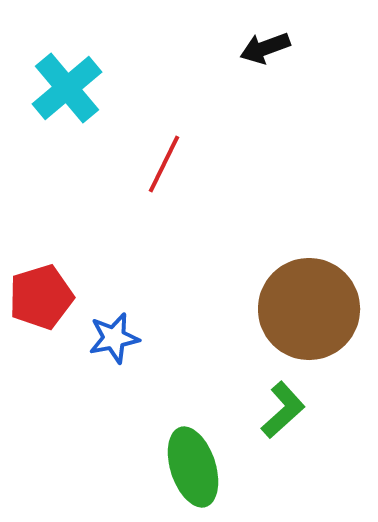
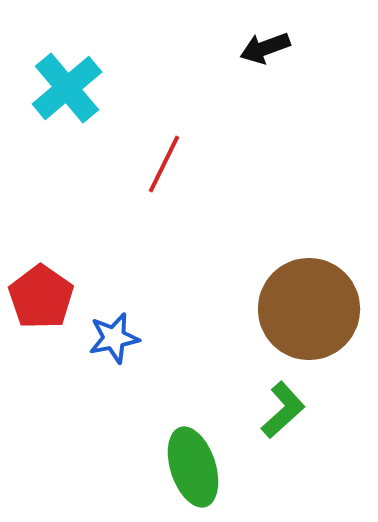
red pentagon: rotated 20 degrees counterclockwise
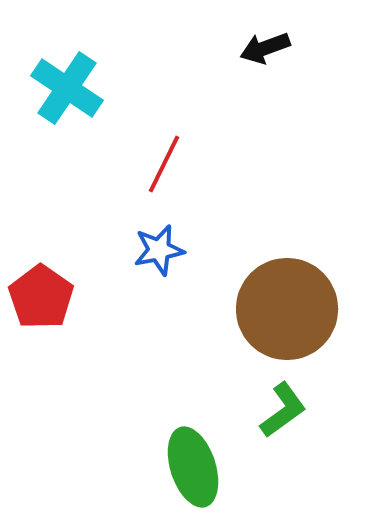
cyan cross: rotated 16 degrees counterclockwise
brown circle: moved 22 px left
blue star: moved 45 px right, 88 px up
green L-shape: rotated 6 degrees clockwise
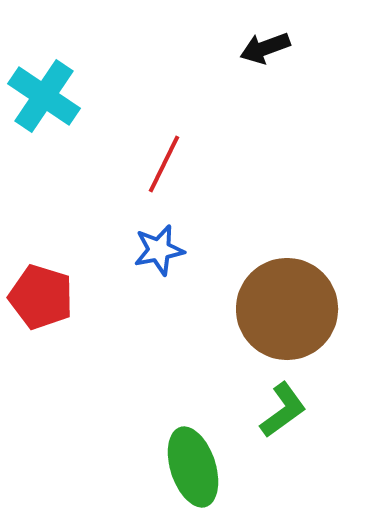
cyan cross: moved 23 px left, 8 px down
red pentagon: rotated 18 degrees counterclockwise
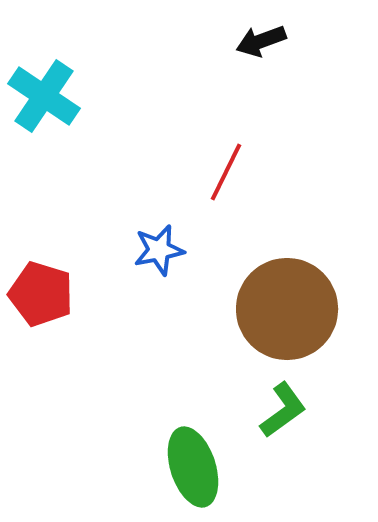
black arrow: moved 4 px left, 7 px up
red line: moved 62 px right, 8 px down
red pentagon: moved 3 px up
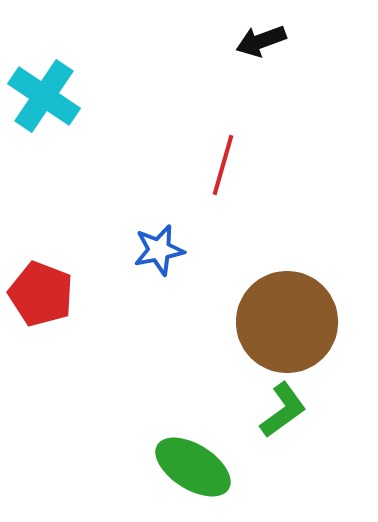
red line: moved 3 px left, 7 px up; rotated 10 degrees counterclockwise
red pentagon: rotated 4 degrees clockwise
brown circle: moved 13 px down
green ellipse: rotated 40 degrees counterclockwise
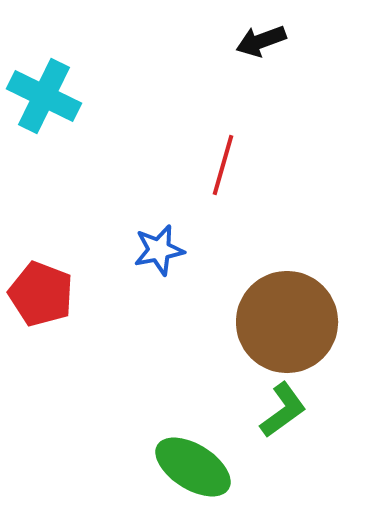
cyan cross: rotated 8 degrees counterclockwise
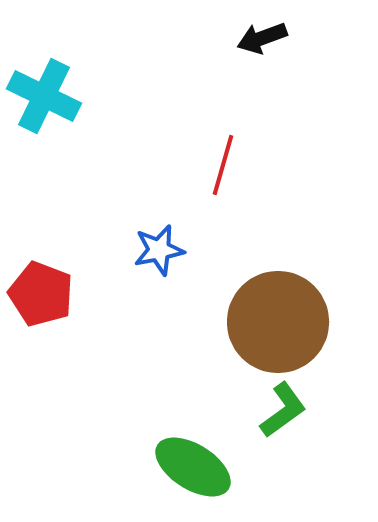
black arrow: moved 1 px right, 3 px up
brown circle: moved 9 px left
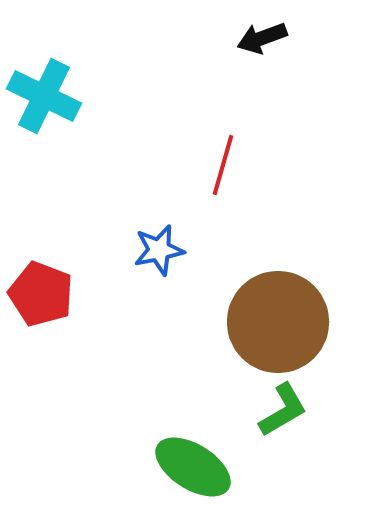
green L-shape: rotated 6 degrees clockwise
